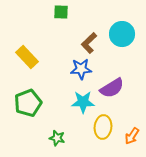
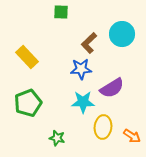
orange arrow: rotated 90 degrees counterclockwise
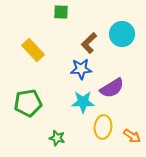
yellow rectangle: moved 6 px right, 7 px up
green pentagon: rotated 12 degrees clockwise
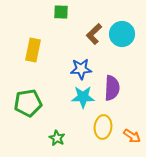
brown L-shape: moved 5 px right, 9 px up
yellow rectangle: rotated 55 degrees clockwise
purple semicircle: rotated 55 degrees counterclockwise
cyan star: moved 5 px up
green star: rotated 14 degrees clockwise
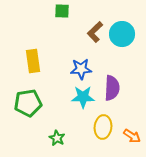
green square: moved 1 px right, 1 px up
brown L-shape: moved 1 px right, 2 px up
yellow rectangle: moved 11 px down; rotated 20 degrees counterclockwise
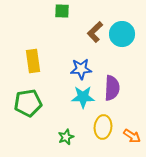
green star: moved 9 px right, 1 px up; rotated 21 degrees clockwise
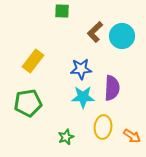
cyan circle: moved 2 px down
yellow rectangle: rotated 45 degrees clockwise
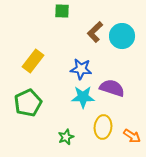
blue star: rotated 10 degrees clockwise
purple semicircle: rotated 75 degrees counterclockwise
green pentagon: rotated 16 degrees counterclockwise
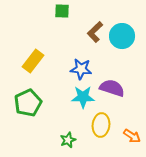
yellow ellipse: moved 2 px left, 2 px up
green star: moved 2 px right, 3 px down
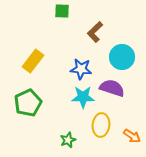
cyan circle: moved 21 px down
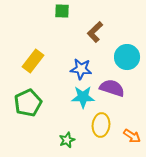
cyan circle: moved 5 px right
green star: moved 1 px left
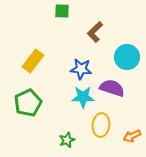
orange arrow: rotated 120 degrees clockwise
